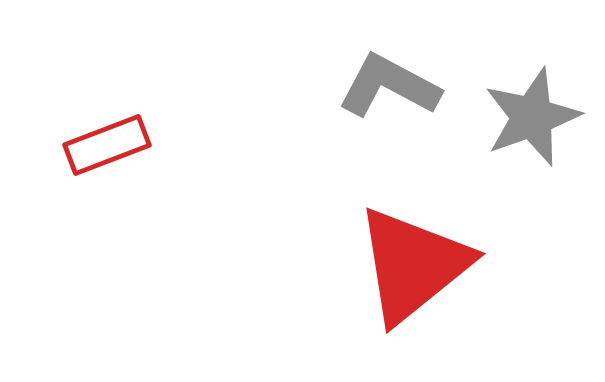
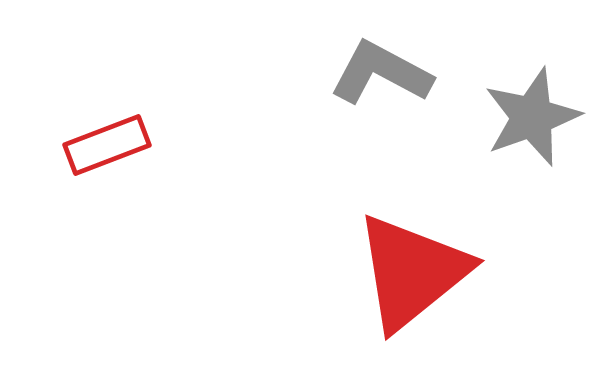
gray L-shape: moved 8 px left, 13 px up
red triangle: moved 1 px left, 7 px down
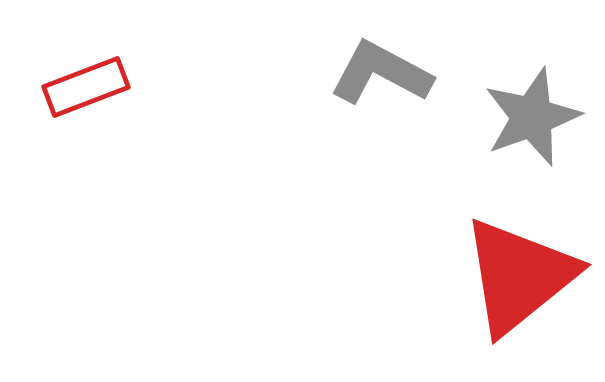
red rectangle: moved 21 px left, 58 px up
red triangle: moved 107 px right, 4 px down
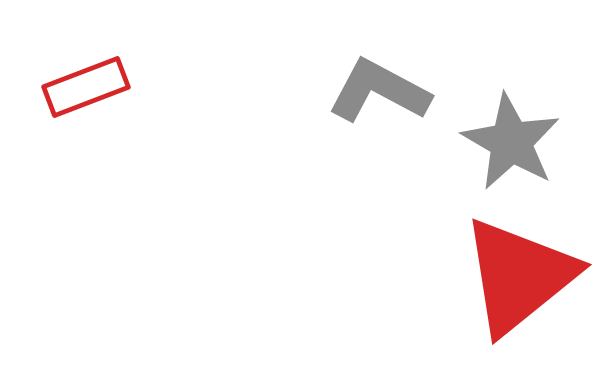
gray L-shape: moved 2 px left, 18 px down
gray star: moved 21 px left, 25 px down; rotated 22 degrees counterclockwise
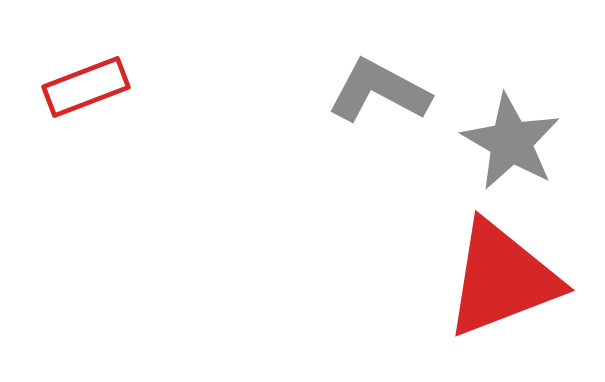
red triangle: moved 17 px left, 3 px down; rotated 18 degrees clockwise
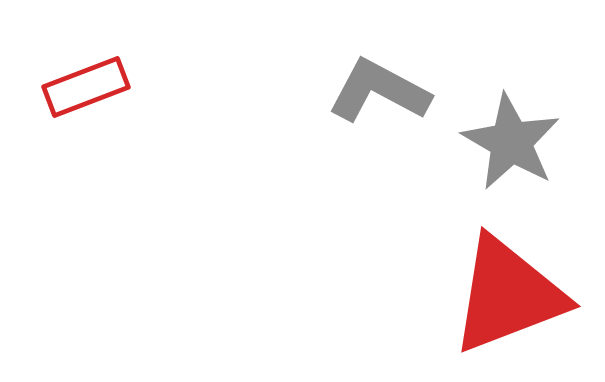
red triangle: moved 6 px right, 16 px down
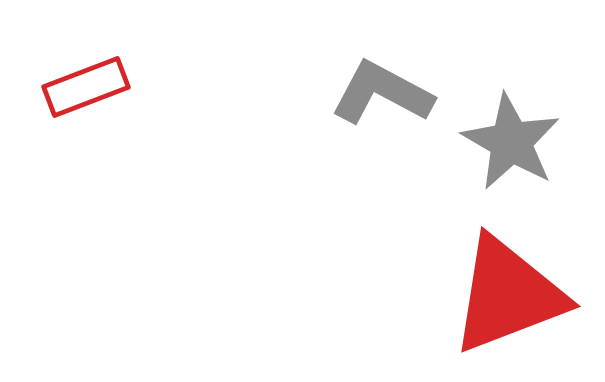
gray L-shape: moved 3 px right, 2 px down
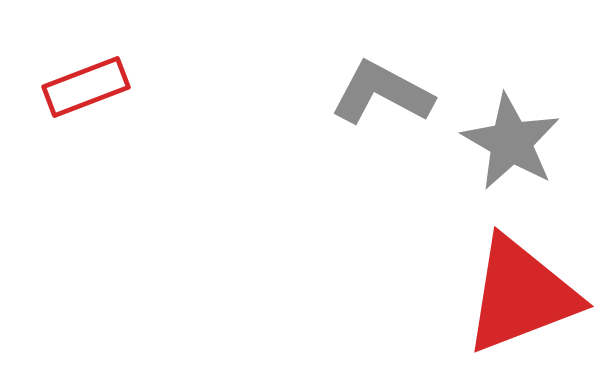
red triangle: moved 13 px right
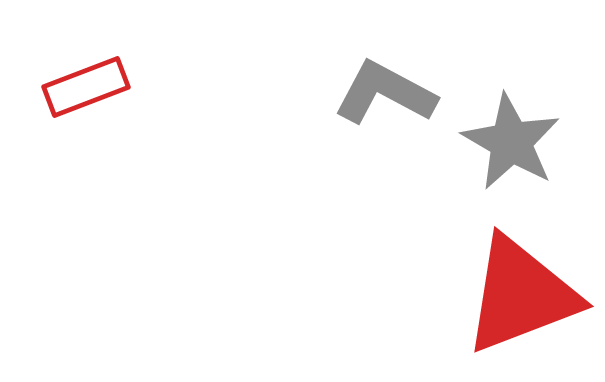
gray L-shape: moved 3 px right
